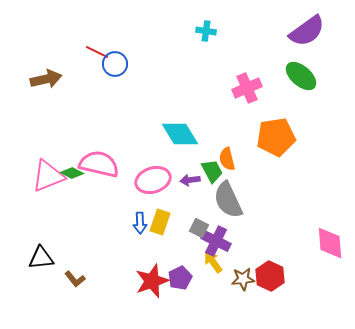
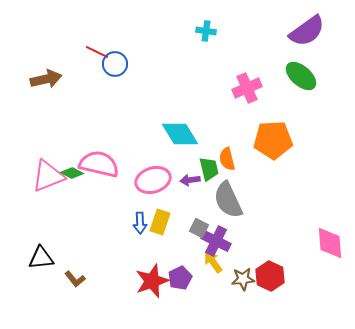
orange pentagon: moved 3 px left, 3 px down; rotated 6 degrees clockwise
green trapezoid: moved 3 px left, 2 px up; rotated 15 degrees clockwise
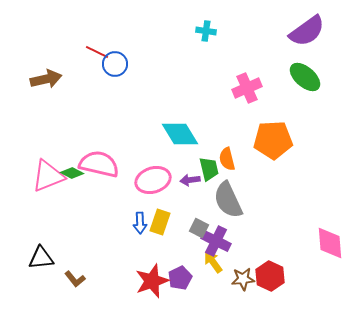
green ellipse: moved 4 px right, 1 px down
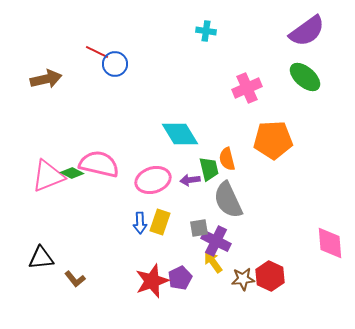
gray square: rotated 36 degrees counterclockwise
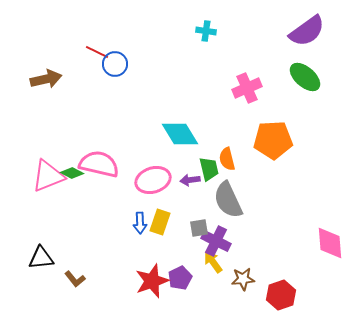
red hexagon: moved 11 px right, 19 px down; rotated 16 degrees clockwise
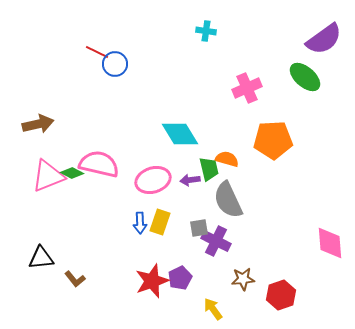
purple semicircle: moved 17 px right, 8 px down
brown arrow: moved 8 px left, 45 px down
orange semicircle: rotated 120 degrees clockwise
yellow arrow: moved 47 px down
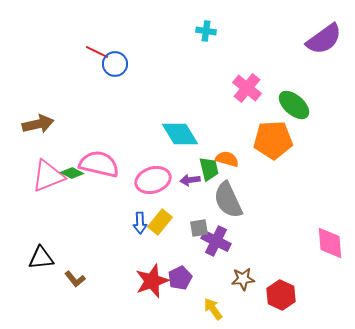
green ellipse: moved 11 px left, 28 px down
pink cross: rotated 28 degrees counterclockwise
yellow rectangle: rotated 20 degrees clockwise
red hexagon: rotated 16 degrees counterclockwise
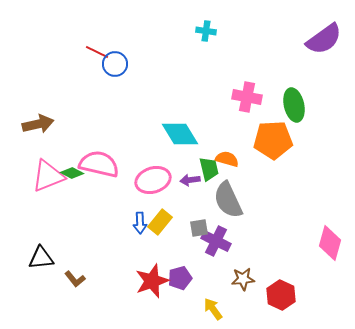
pink cross: moved 9 px down; rotated 28 degrees counterclockwise
green ellipse: rotated 36 degrees clockwise
pink diamond: rotated 20 degrees clockwise
purple pentagon: rotated 10 degrees clockwise
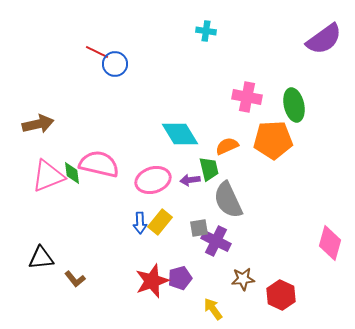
orange semicircle: moved 13 px up; rotated 40 degrees counterclockwise
green diamond: rotated 55 degrees clockwise
